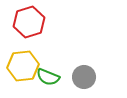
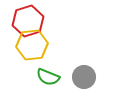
red hexagon: moved 1 px left, 1 px up
yellow hexagon: moved 9 px right, 21 px up
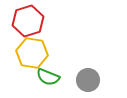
yellow hexagon: moved 8 px down; rotated 16 degrees clockwise
gray circle: moved 4 px right, 3 px down
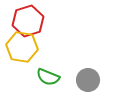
yellow hexagon: moved 10 px left, 6 px up
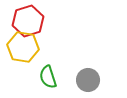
yellow hexagon: moved 1 px right
green semicircle: rotated 50 degrees clockwise
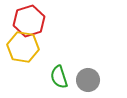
red hexagon: moved 1 px right
green semicircle: moved 11 px right
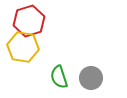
gray circle: moved 3 px right, 2 px up
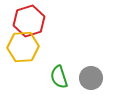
yellow hexagon: rotated 12 degrees counterclockwise
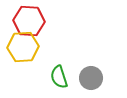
red hexagon: rotated 20 degrees clockwise
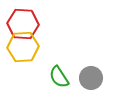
red hexagon: moved 6 px left, 3 px down
green semicircle: rotated 15 degrees counterclockwise
